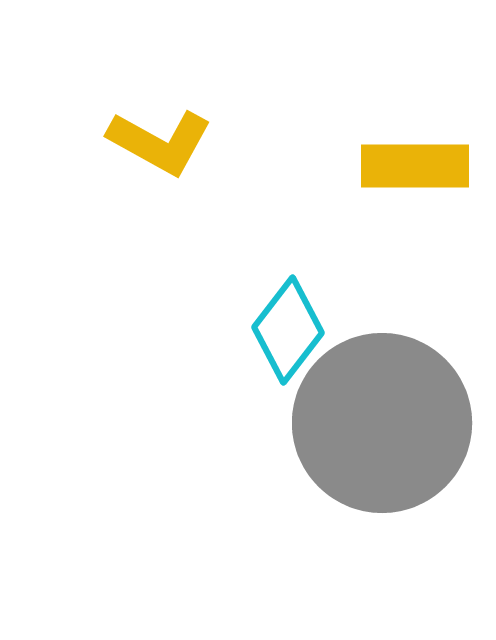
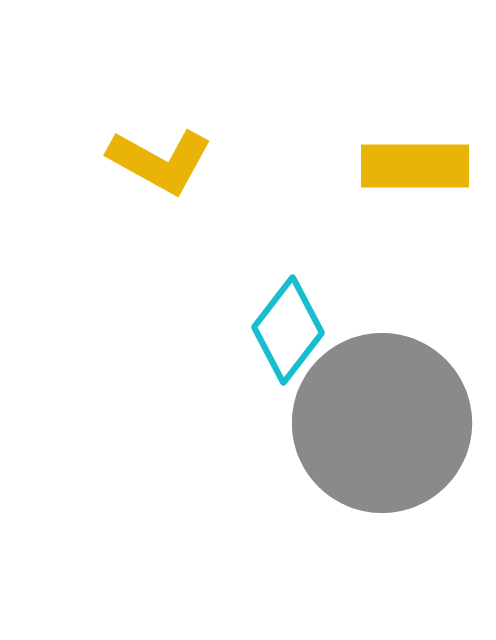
yellow L-shape: moved 19 px down
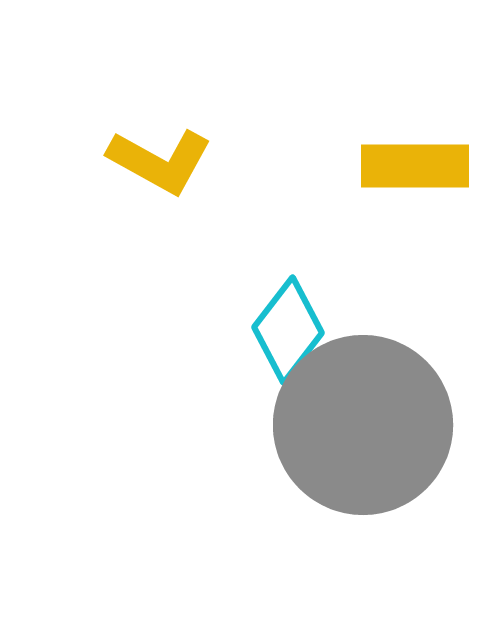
gray circle: moved 19 px left, 2 px down
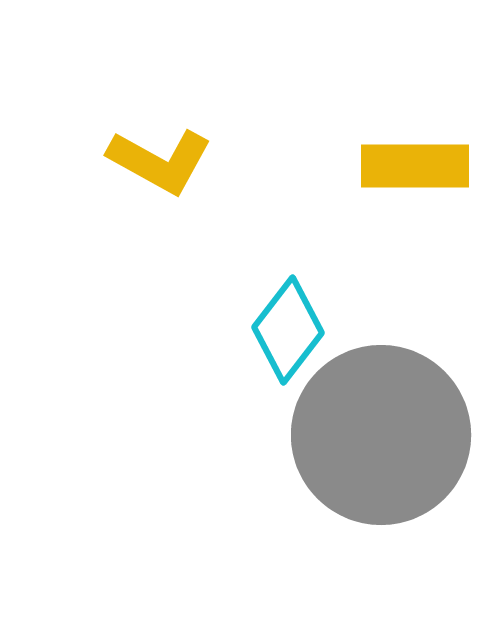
gray circle: moved 18 px right, 10 px down
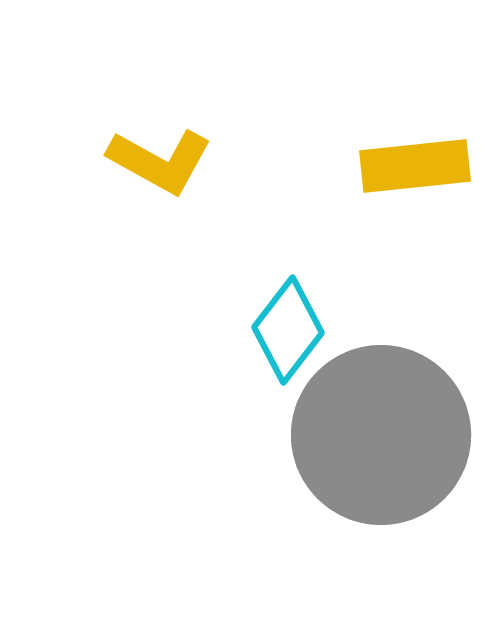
yellow rectangle: rotated 6 degrees counterclockwise
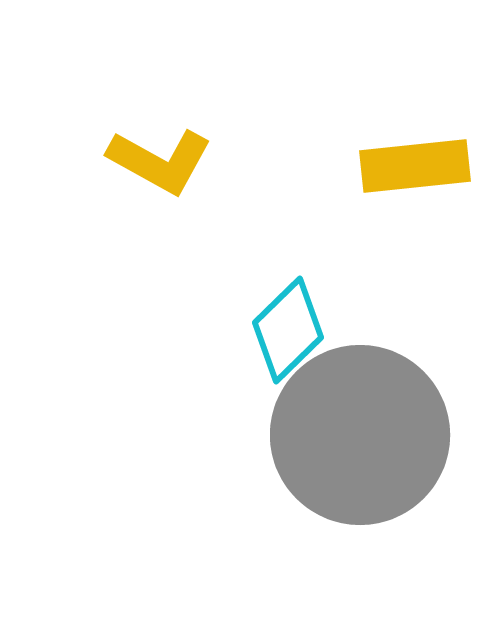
cyan diamond: rotated 8 degrees clockwise
gray circle: moved 21 px left
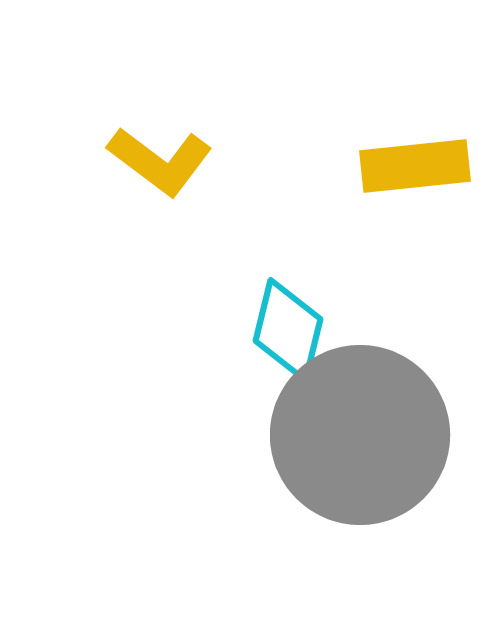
yellow L-shape: rotated 8 degrees clockwise
cyan diamond: rotated 32 degrees counterclockwise
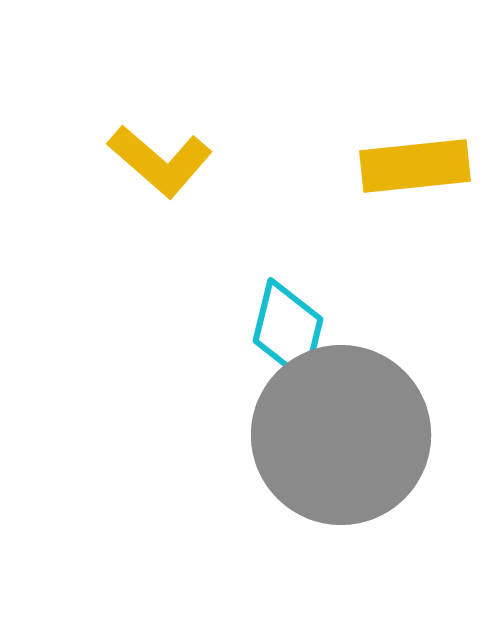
yellow L-shape: rotated 4 degrees clockwise
gray circle: moved 19 px left
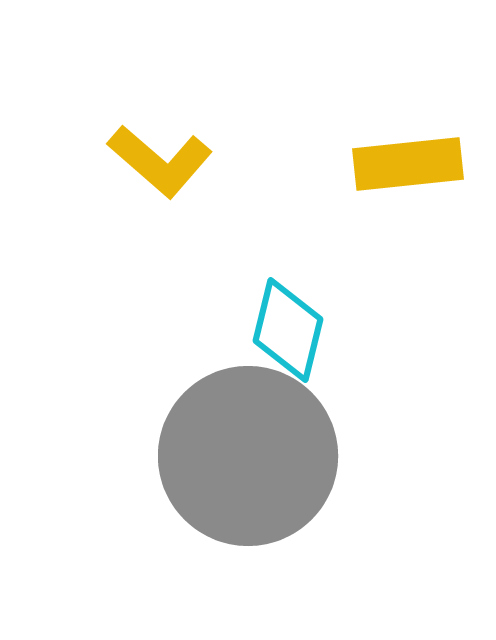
yellow rectangle: moved 7 px left, 2 px up
gray circle: moved 93 px left, 21 px down
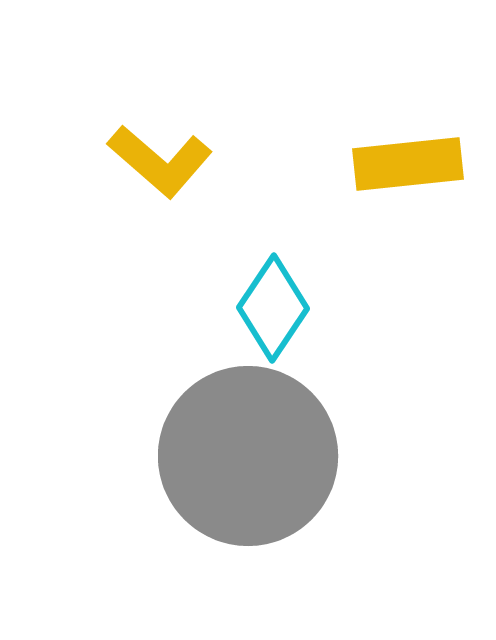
cyan diamond: moved 15 px left, 22 px up; rotated 20 degrees clockwise
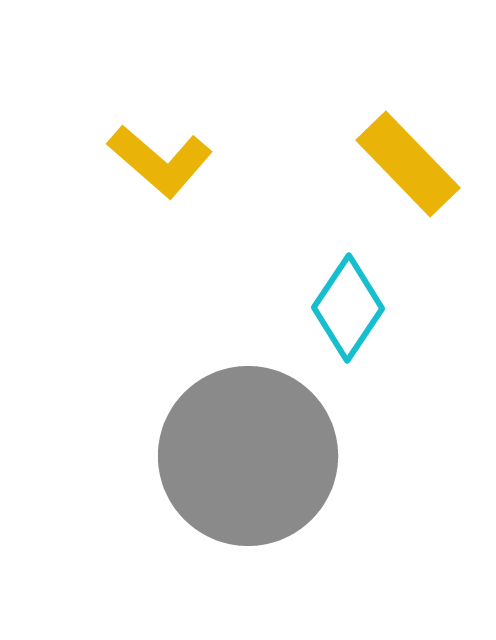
yellow rectangle: rotated 52 degrees clockwise
cyan diamond: moved 75 px right
